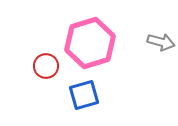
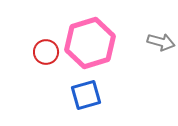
red circle: moved 14 px up
blue square: moved 2 px right
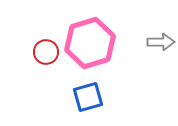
gray arrow: rotated 16 degrees counterclockwise
blue square: moved 2 px right, 2 px down
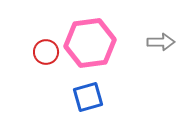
pink hexagon: rotated 9 degrees clockwise
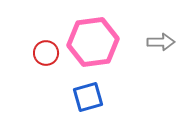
pink hexagon: moved 3 px right, 1 px up
red circle: moved 1 px down
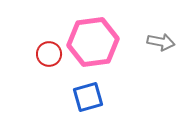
gray arrow: rotated 12 degrees clockwise
red circle: moved 3 px right, 1 px down
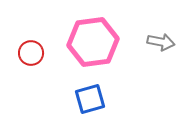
red circle: moved 18 px left, 1 px up
blue square: moved 2 px right, 2 px down
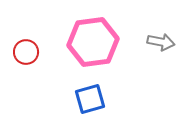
red circle: moved 5 px left, 1 px up
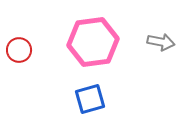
red circle: moved 7 px left, 2 px up
